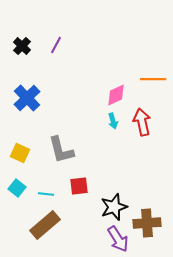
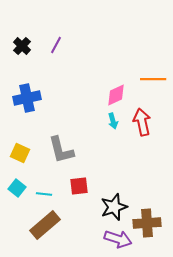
blue cross: rotated 32 degrees clockwise
cyan line: moved 2 px left
purple arrow: rotated 40 degrees counterclockwise
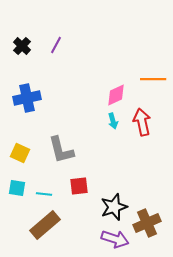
cyan square: rotated 30 degrees counterclockwise
brown cross: rotated 20 degrees counterclockwise
purple arrow: moved 3 px left
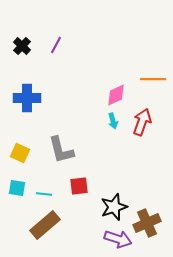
blue cross: rotated 12 degrees clockwise
red arrow: rotated 32 degrees clockwise
purple arrow: moved 3 px right
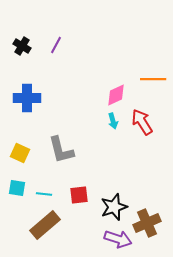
black cross: rotated 12 degrees counterclockwise
red arrow: rotated 52 degrees counterclockwise
red square: moved 9 px down
